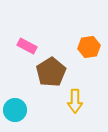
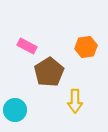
orange hexagon: moved 3 px left
brown pentagon: moved 2 px left
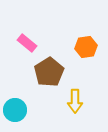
pink rectangle: moved 3 px up; rotated 12 degrees clockwise
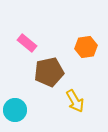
brown pentagon: rotated 20 degrees clockwise
yellow arrow: rotated 30 degrees counterclockwise
